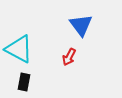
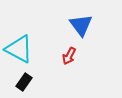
red arrow: moved 1 px up
black rectangle: rotated 24 degrees clockwise
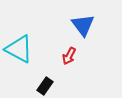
blue triangle: moved 2 px right
black rectangle: moved 21 px right, 4 px down
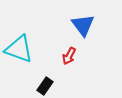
cyan triangle: rotated 8 degrees counterclockwise
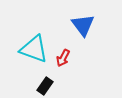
cyan triangle: moved 15 px right
red arrow: moved 6 px left, 2 px down
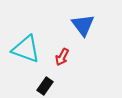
cyan triangle: moved 8 px left
red arrow: moved 1 px left, 1 px up
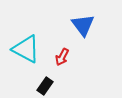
cyan triangle: rotated 8 degrees clockwise
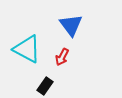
blue triangle: moved 12 px left
cyan triangle: moved 1 px right
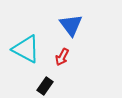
cyan triangle: moved 1 px left
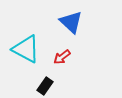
blue triangle: moved 3 px up; rotated 10 degrees counterclockwise
red arrow: rotated 24 degrees clockwise
